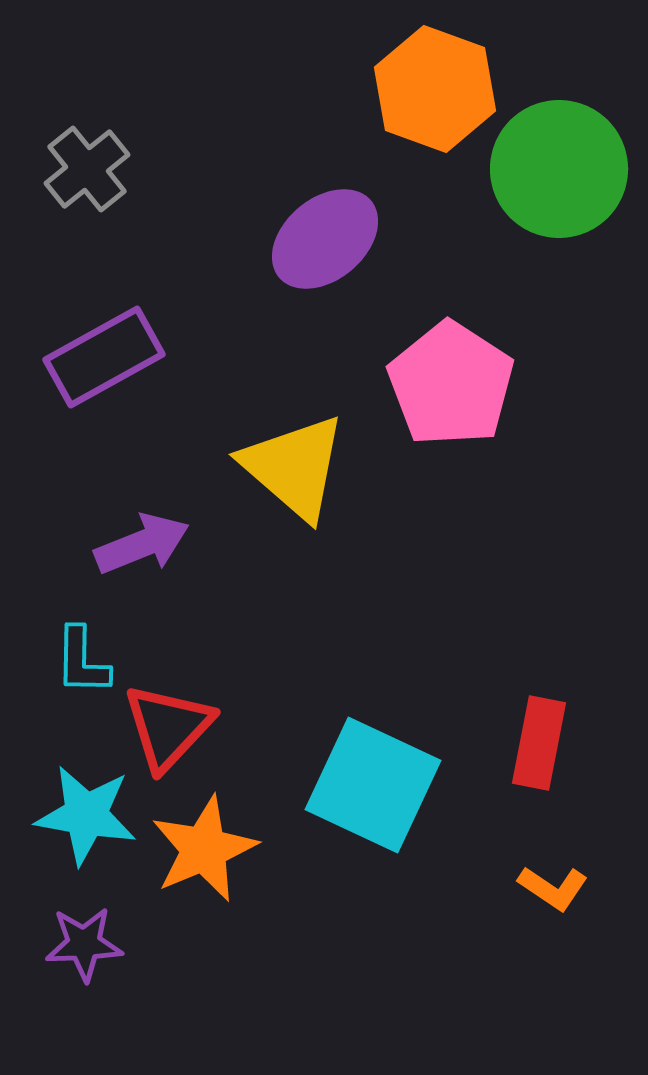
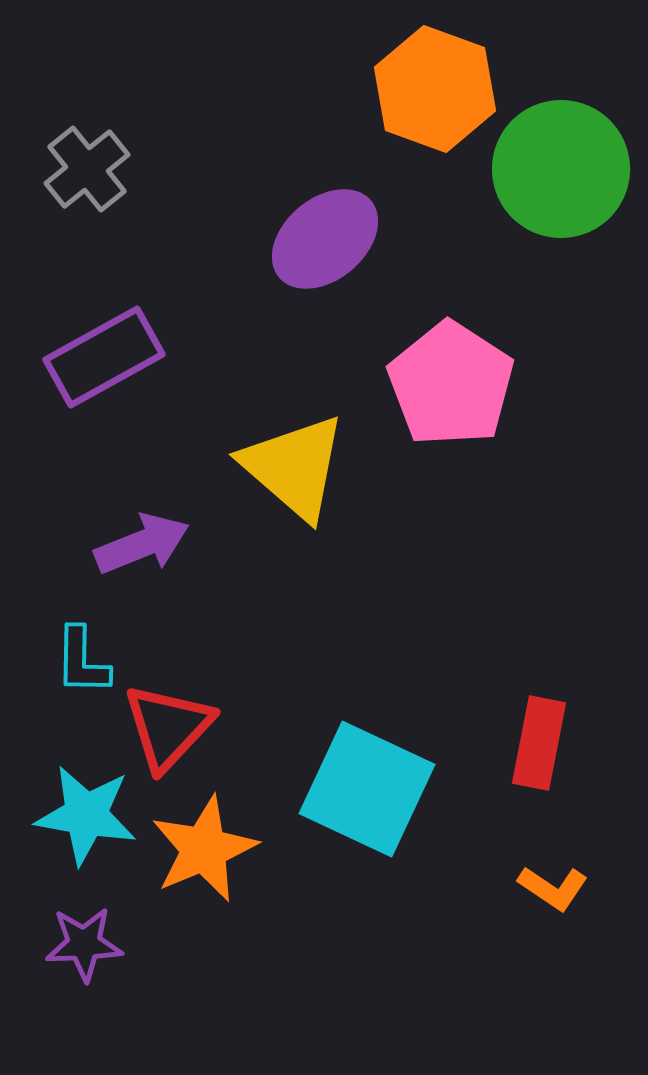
green circle: moved 2 px right
cyan square: moved 6 px left, 4 px down
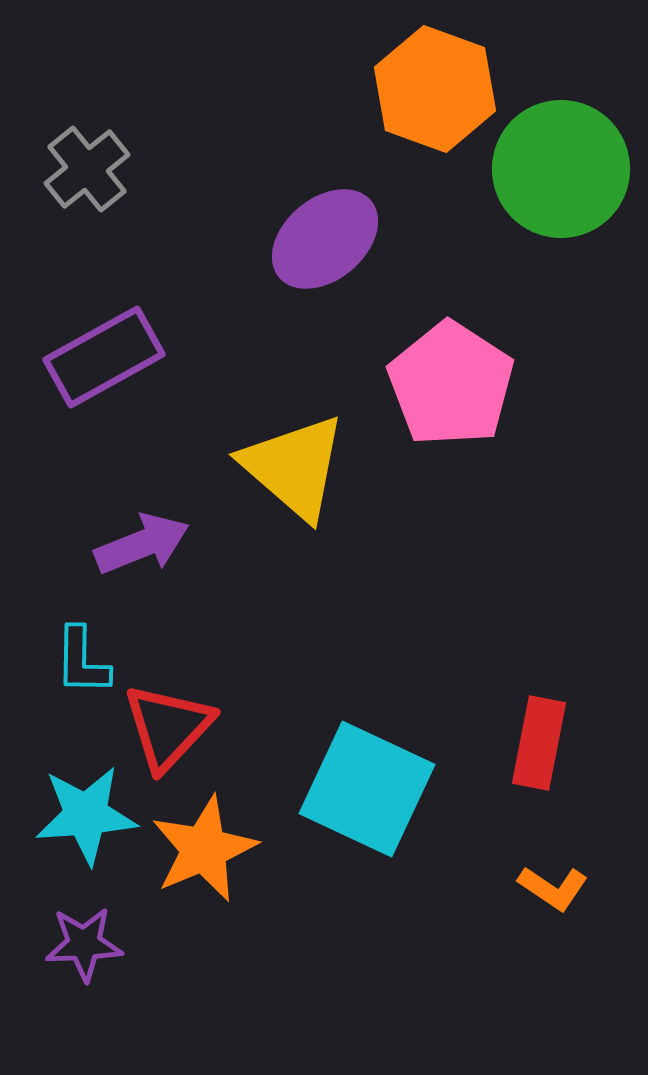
cyan star: rotated 14 degrees counterclockwise
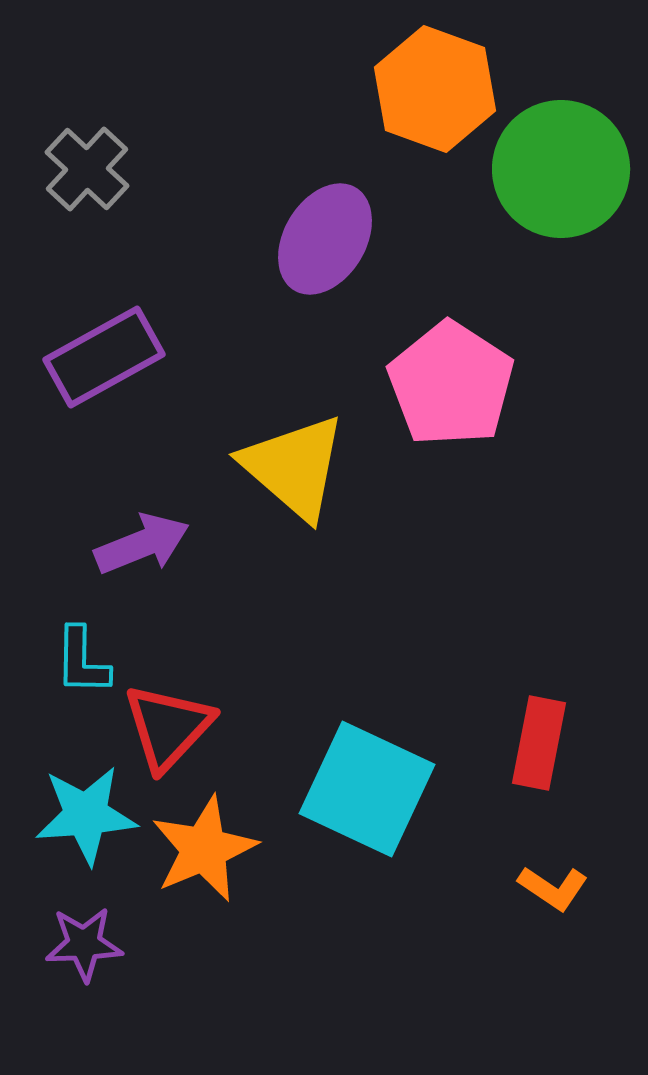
gray cross: rotated 8 degrees counterclockwise
purple ellipse: rotated 19 degrees counterclockwise
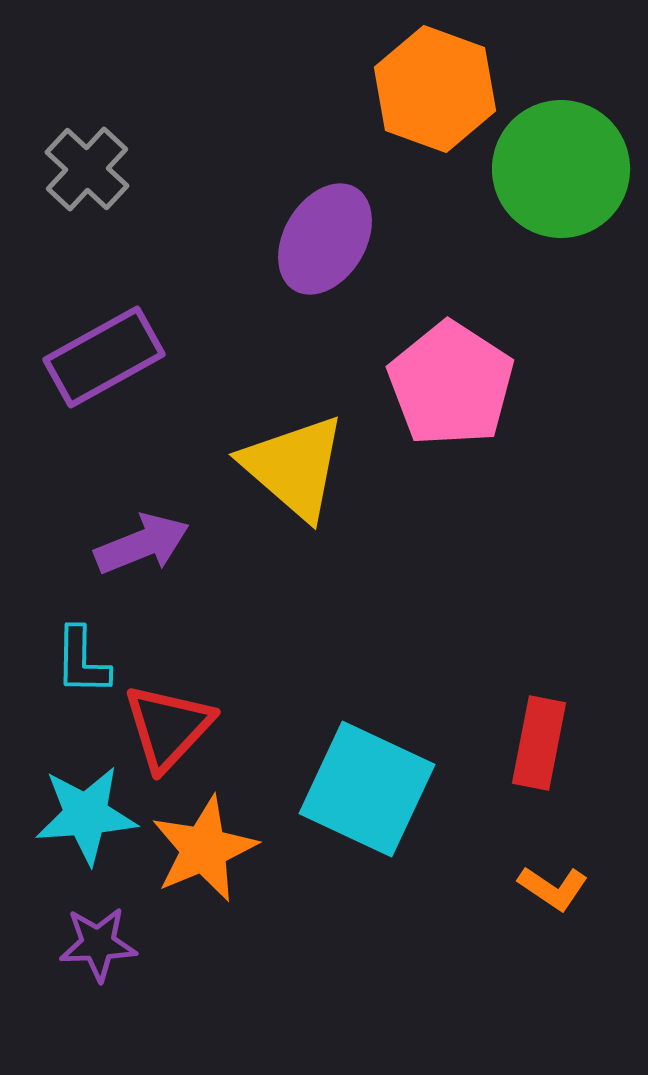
purple star: moved 14 px right
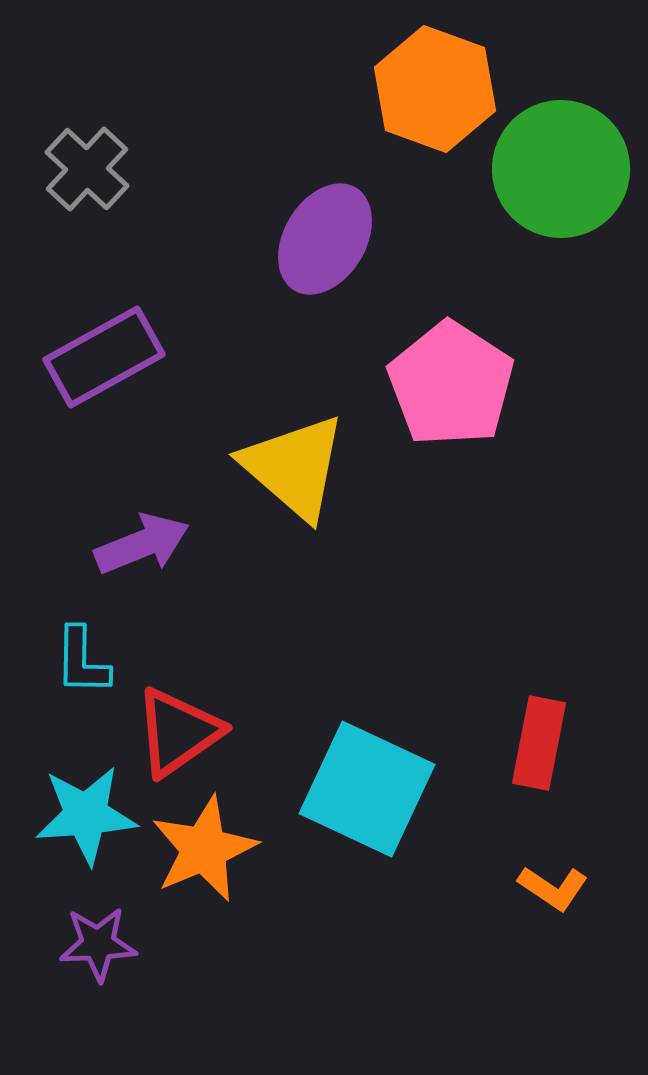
red triangle: moved 10 px right, 5 px down; rotated 12 degrees clockwise
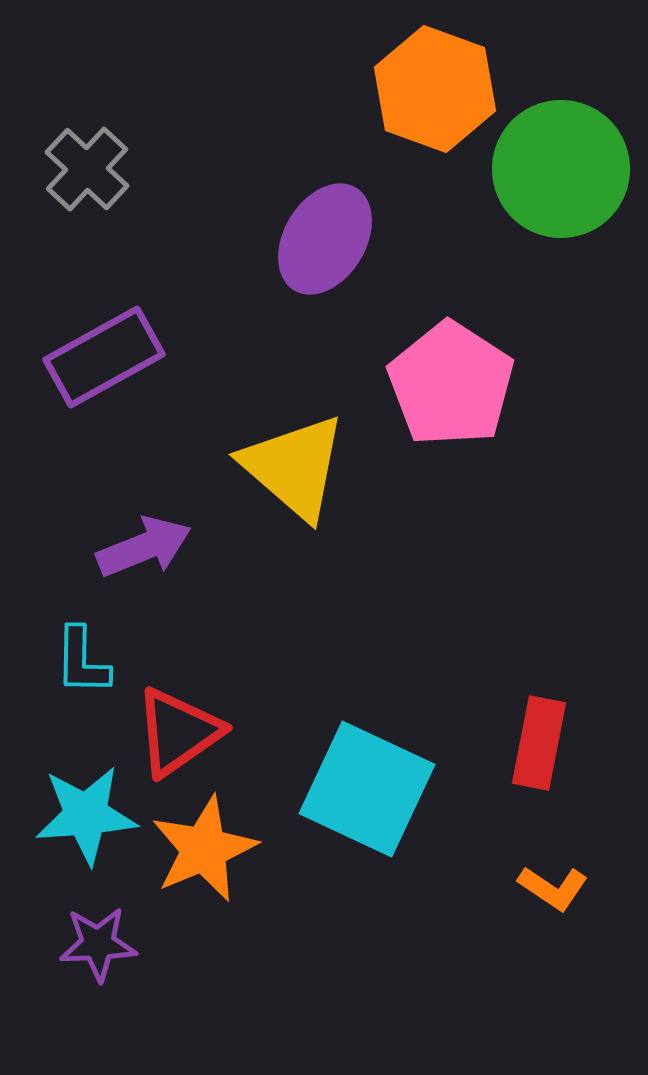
purple arrow: moved 2 px right, 3 px down
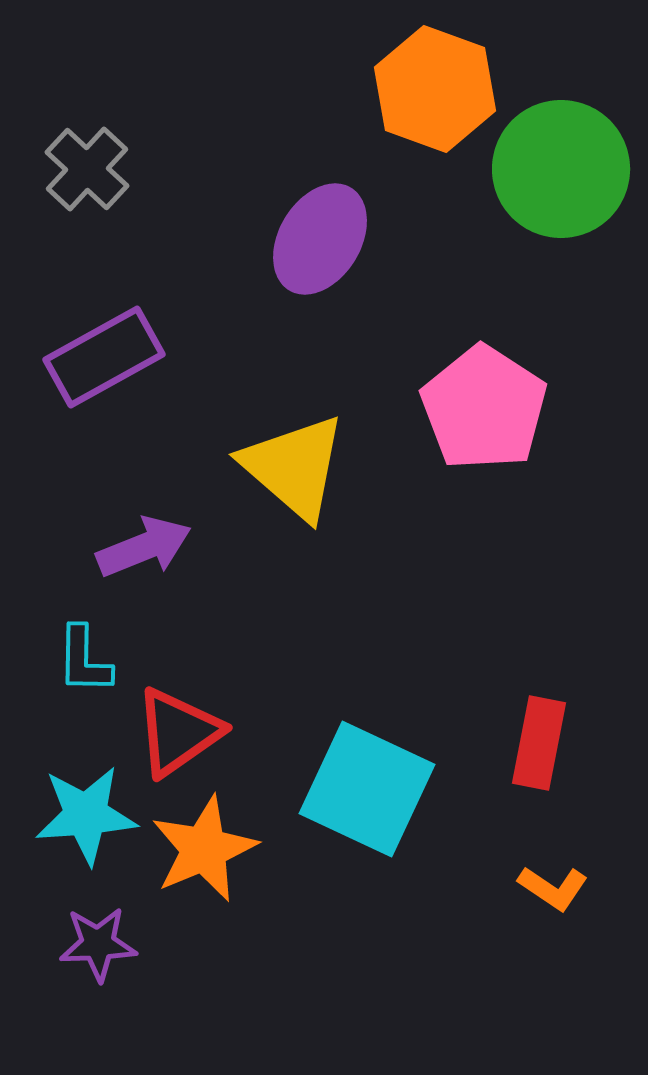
purple ellipse: moved 5 px left
pink pentagon: moved 33 px right, 24 px down
cyan L-shape: moved 2 px right, 1 px up
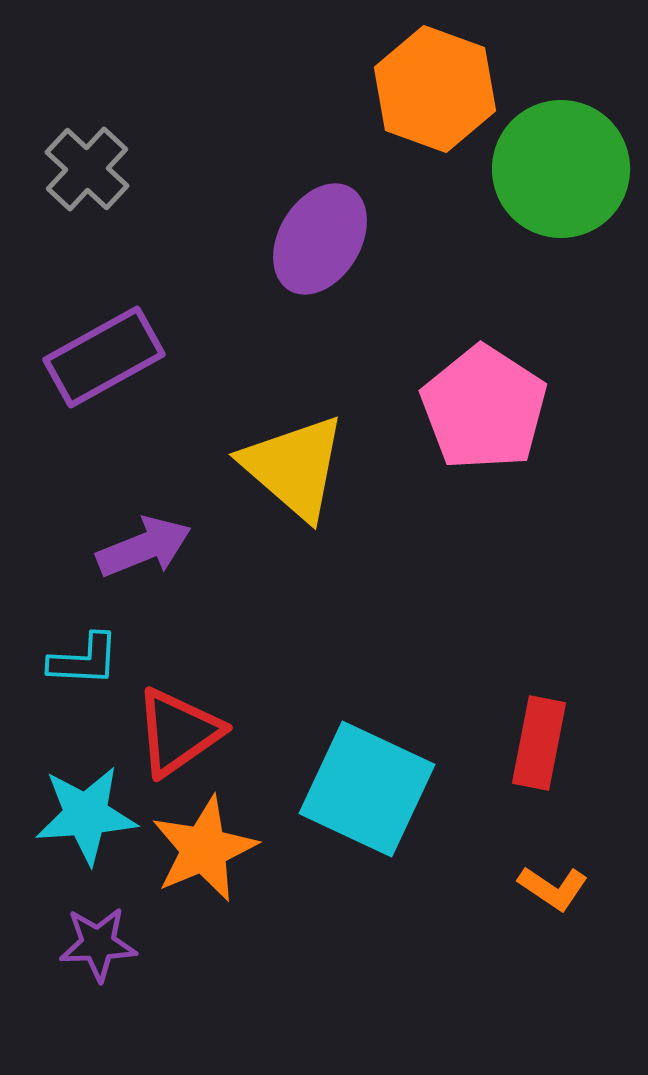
cyan L-shape: rotated 88 degrees counterclockwise
